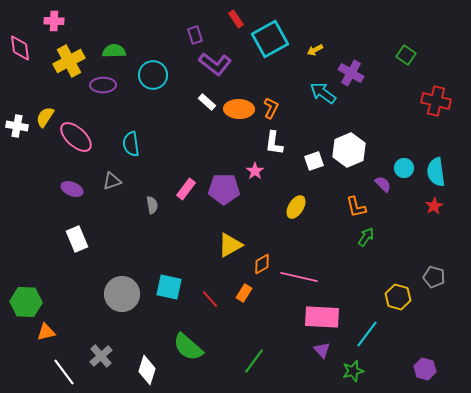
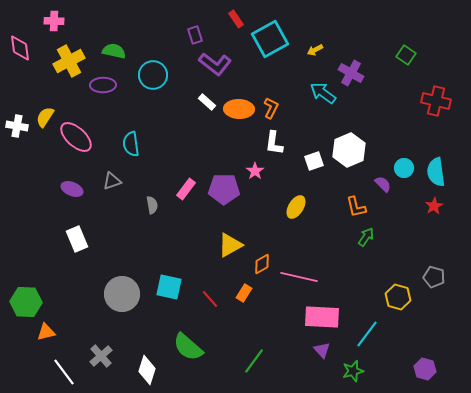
green semicircle at (114, 51): rotated 15 degrees clockwise
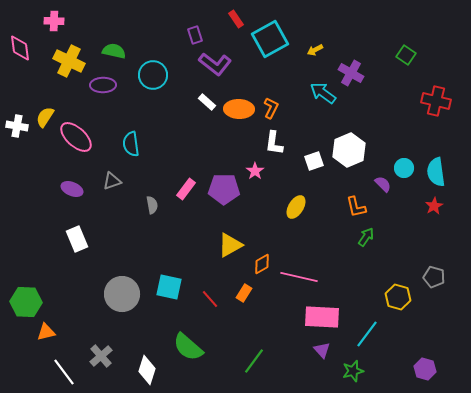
yellow cross at (69, 61): rotated 36 degrees counterclockwise
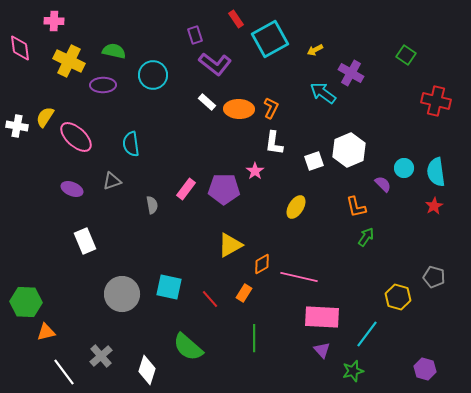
white rectangle at (77, 239): moved 8 px right, 2 px down
green line at (254, 361): moved 23 px up; rotated 36 degrees counterclockwise
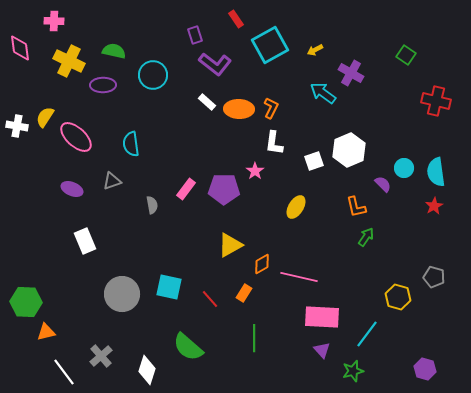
cyan square at (270, 39): moved 6 px down
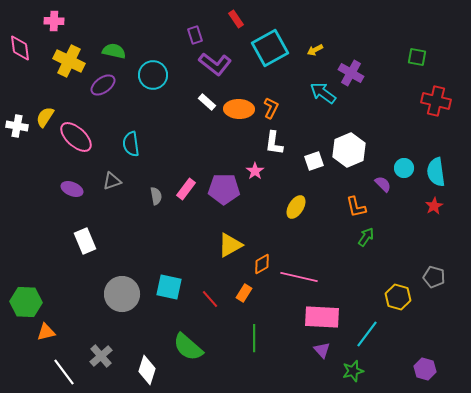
cyan square at (270, 45): moved 3 px down
green square at (406, 55): moved 11 px right, 2 px down; rotated 24 degrees counterclockwise
purple ellipse at (103, 85): rotated 35 degrees counterclockwise
gray semicircle at (152, 205): moved 4 px right, 9 px up
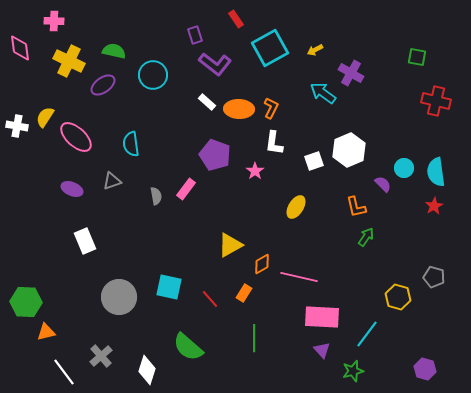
purple pentagon at (224, 189): moved 9 px left, 34 px up; rotated 20 degrees clockwise
gray circle at (122, 294): moved 3 px left, 3 px down
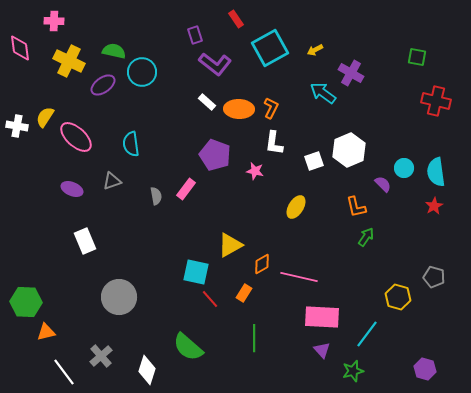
cyan circle at (153, 75): moved 11 px left, 3 px up
pink star at (255, 171): rotated 24 degrees counterclockwise
cyan square at (169, 287): moved 27 px right, 15 px up
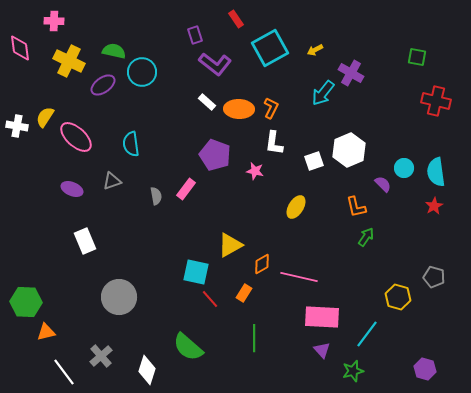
cyan arrow at (323, 93): rotated 88 degrees counterclockwise
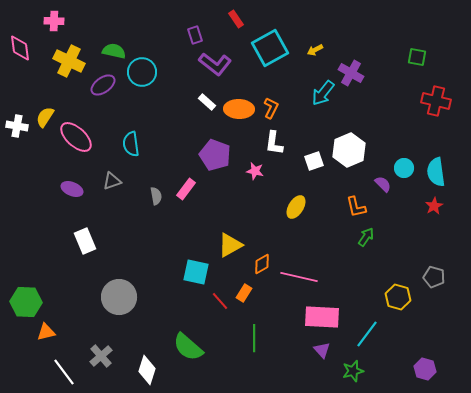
red line at (210, 299): moved 10 px right, 2 px down
